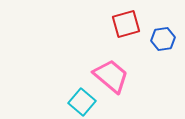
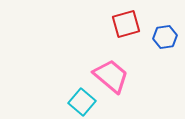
blue hexagon: moved 2 px right, 2 px up
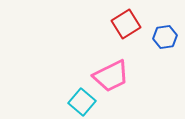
red square: rotated 16 degrees counterclockwise
pink trapezoid: rotated 114 degrees clockwise
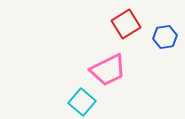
pink trapezoid: moved 3 px left, 6 px up
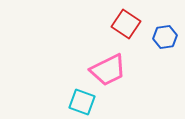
red square: rotated 24 degrees counterclockwise
cyan square: rotated 20 degrees counterclockwise
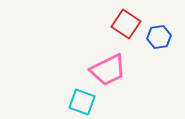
blue hexagon: moved 6 px left
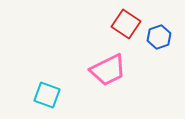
blue hexagon: rotated 10 degrees counterclockwise
cyan square: moved 35 px left, 7 px up
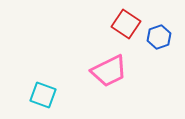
pink trapezoid: moved 1 px right, 1 px down
cyan square: moved 4 px left
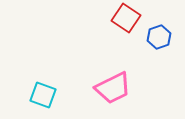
red square: moved 6 px up
pink trapezoid: moved 4 px right, 17 px down
